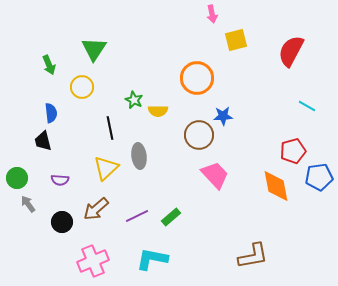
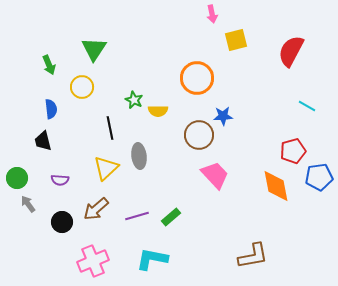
blue semicircle: moved 4 px up
purple line: rotated 10 degrees clockwise
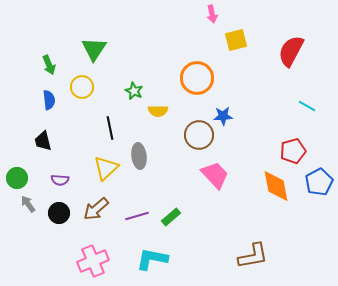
green star: moved 9 px up
blue semicircle: moved 2 px left, 9 px up
blue pentagon: moved 5 px down; rotated 20 degrees counterclockwise
black circle: moved 3 px left, 9 px up
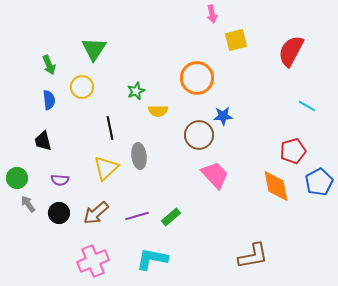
green star: moved 2 px right; rotated 24 degrees clockwise
brown arrow: moved 4 px down
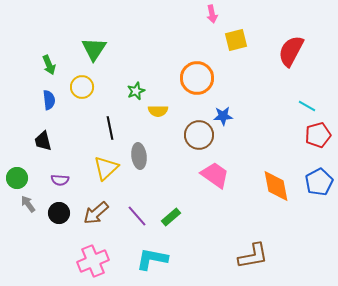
red pentagon: moved 25 px right, 16 px up
pink trapezoid: rotated 12 degrees counterclockwise
purple line: rotated 65 degrees clockwise
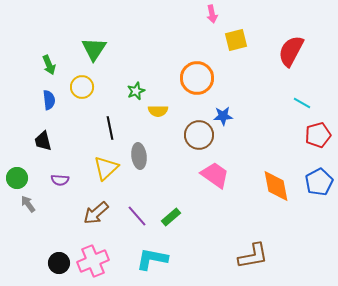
cyan line: moved 5 px left, 3 px up
black circle: moved 50 px down
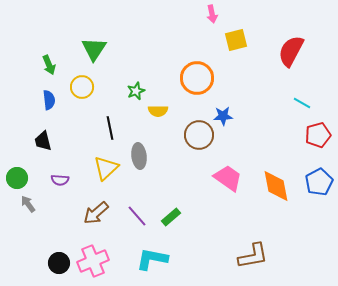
pink trapezoid: moved 13 px right, 3 px down
